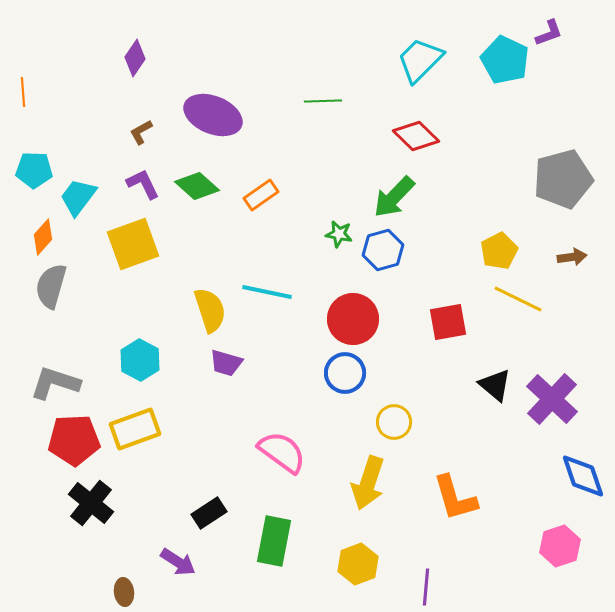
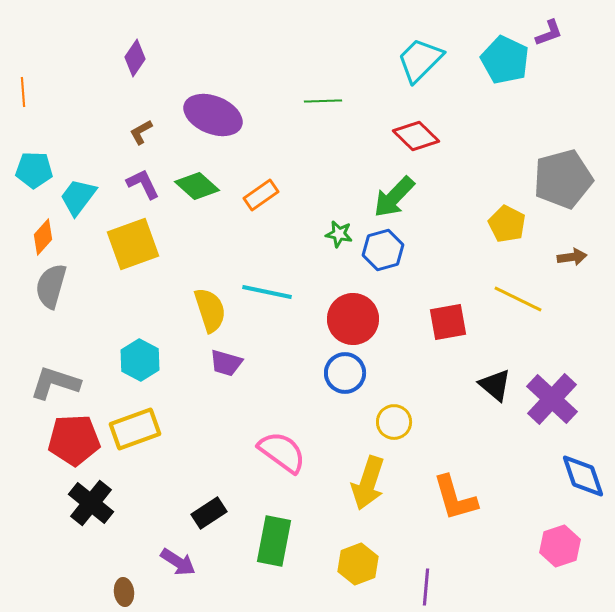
yellow pentagon at (499, 251): moved 8 px right, 27 px up; rotated 18 degrees counterclockwise
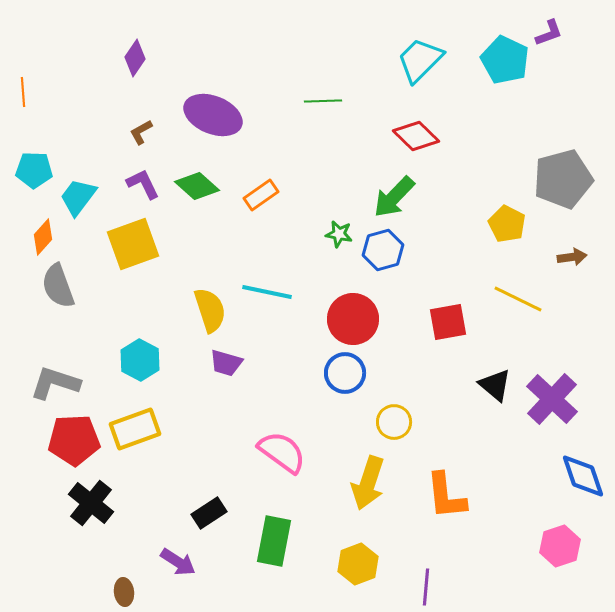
gray semicircle at (51, 286): moved 7 px right; rotated 36 degrees counterclockwise
orange L-shape at (455, 498): moved 9 px left, 2 px up; rotated 10 degrees clockwise
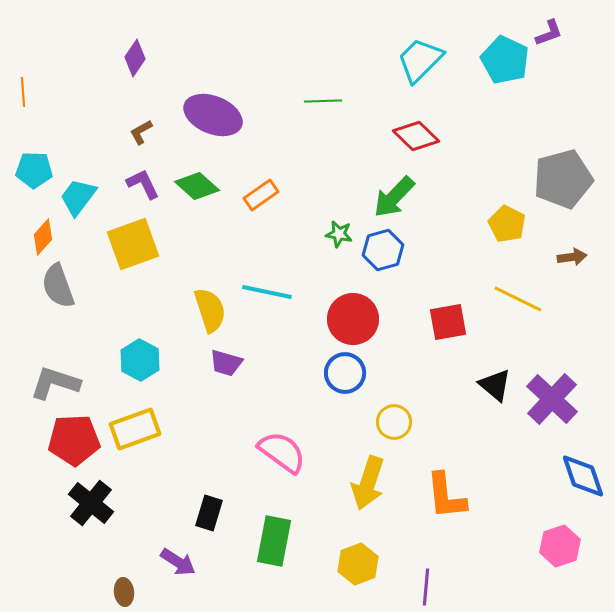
black rectangle at (209, 513): rotated 40 degrees counterclockwise
